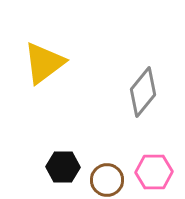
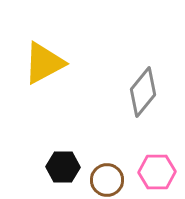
yellow triangle: rotated 9 degrees clockwise
pink hexagon: moved 3 px right
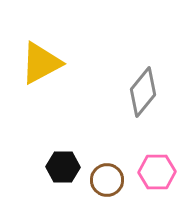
yellow triangle: moved 3 px left
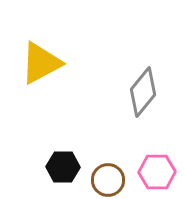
brown circle: moved 1 px right
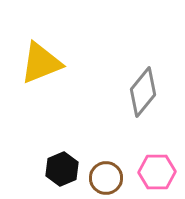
yellow triangle: rotated 6 degrees clockwise
black hexagon: moved 1 px left, 2 px down; rotated 24 degrees counterclockwise
brown circle: moved 2 px left, 2 px up
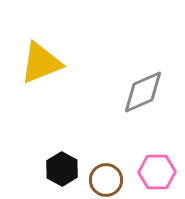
gray diamond: rotated 27 degrees clockwise
black hexagon: rotated 8 degrees counterclockwise
brown circle: moved 2 px down
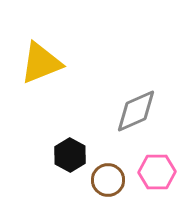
gray diamond: moved 7 px left, 19 px down
black hexagon: moved 8 px right, 14 px up
brown circle: moved 2 px right
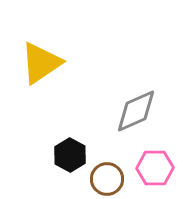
yellow triangle: rotated 12 degrees counterclockwise
pink hexagon: moved 2 px left, 4 px up
brown circle: moved 1 px left, 1 px up
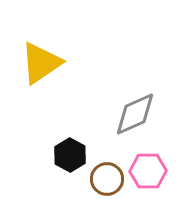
gray diamond: moved 1 px left, 3 px down
pink hexagon: moved 7 px left, 3 px down
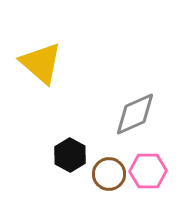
yellow triangle: rotated 45 degrees counterclockwise
brown circle: moved 2 px right, 5 px up
